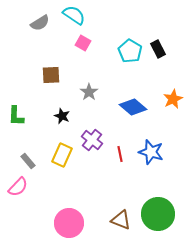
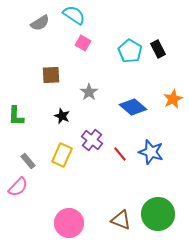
red line: rotated 28 degrees counterclockwise
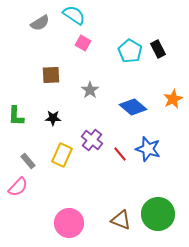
gray star: moved 1 px right, 2 px up
black star: moved 9 px left, 2 px down; rotated 21 degrees counterclockwise
blue star: moved 3 px left, 3 px up
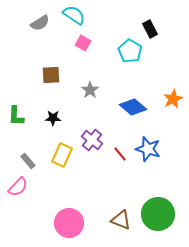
black rectangle: moved 8 px left, 20 px up
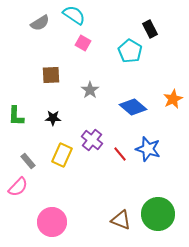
pink circle: moved 17 px left, 1 px up
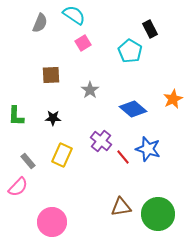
gray semicircle: rotated 36 degrees counterclockwise
pink square: rotated 28 degrees clockwise
blue diamond: moved 2 px down
purple cross: moved 9 px right, 1 px down
red line: moved 3 px right, 3 px down
brown triangle: moved 13 px up; rotated 30 degrees counterclockwise
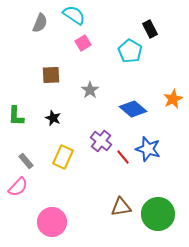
black star: rotated 21 degrees clockwise
yellow rectangle: moved 1 px right, 2 px down
gray rectangle: moved 2 px left
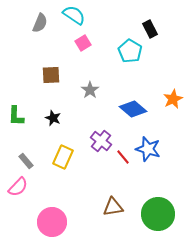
brown triangle: moved 8 px left
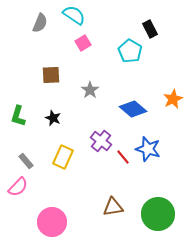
green L-shape: moved 2 px right; rotated 15 degrees clockwise
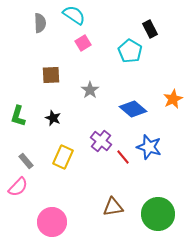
gray semicircle: rotated 24 degrees counterclockwise
blue star: moved 1 px right, 2 px up
